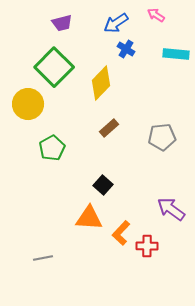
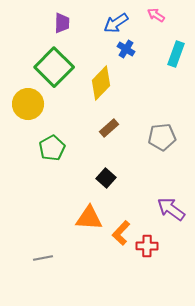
purple trapezoid: rotated 75 degrees counterclockwise
cyan rectangle: rotated 75 degrees counterclockwise
black square: moved 3 px right, 7 px up
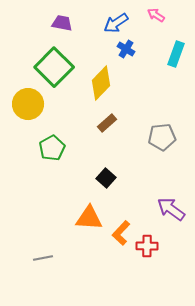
purple trapezoid: rotated 80 degrees counterclockwise
brown rectangle: moved 2 px left, 5 px up
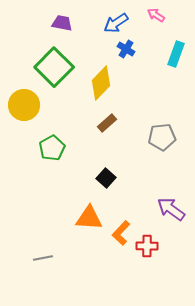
yellow circle: moved 4 px left, 1 px down
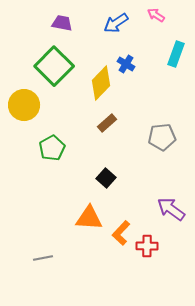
blue cross: moved 15 px down
green square: moved 1 px up
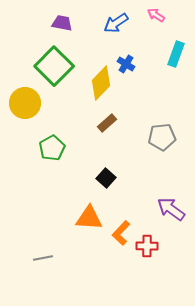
yellow circle: moved 1 px right, 2 px up
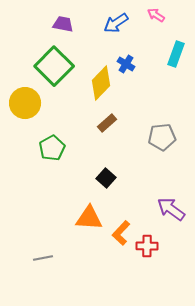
purple trapezoid: moved 1 px right, 1 px down
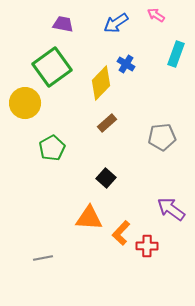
green square: moved 2 px left, 1 px down; rotated 9 degrees clockwise
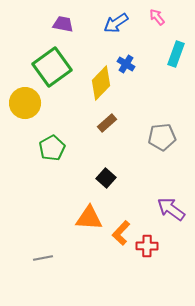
pink arrow: moved 1 px right, 2 px down; rotated 18 degrees clockwise
